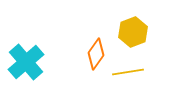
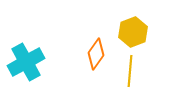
cyan cross: rotated 12 degrees clockwise
yellow line: moved 2 px right, 1 px up; rotated 76 degrees counterclockwise
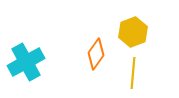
yellow line: moved 3 px right, 2 px down
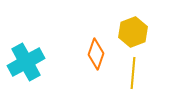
orange diamond: rotated 16 degrees counterclockwise
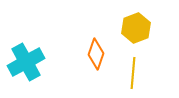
yellow hexagon: moved 3 px right, 4 px up
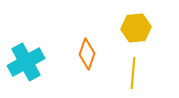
yellow hexagon: rotated 16 degrees clockwise
orange diamond: moved 9 px left
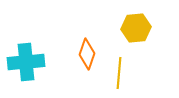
cyan cross: rotated 24 degrees clockwise
yellow line: moved 14 px left
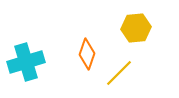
cyan cross: rotated 12 degrees counterclockwise
yellow line: rotated 40 degrees clockwise
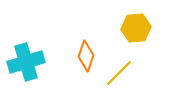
orange diamond: moved 1 px left, 2 px down
